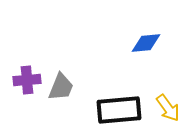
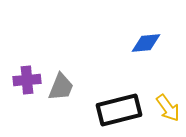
black rectangle: rotated 9 degrees counterclockwise
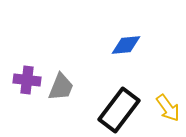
blue diamond: moved 20 px left, 2 px down
purple cross: rotated 12 degrees clockwise
black rectangle: rotated 39 degrees counterclockwise
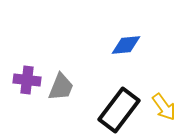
yellow arrow: moved 4 px left, 1 px up
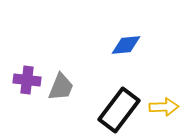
yellow arrow: rotated 56 degrees counterclockwise
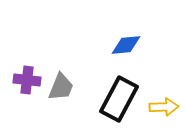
black rectangle: moved 11 px up; rotated 9 degrees counterclockwise
